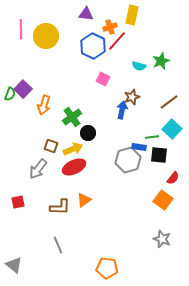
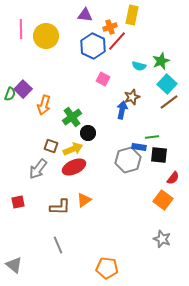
purple triangle: moved 1 px left, 1 px down
cyan square: moved 5 px left, 45 px up
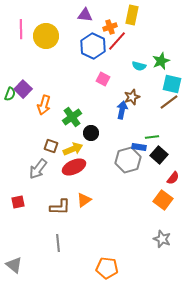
cyan square: moved 5 px right; rotated 30 degrees counterclockwise
black circle: moved 3 px right
black square: rotated 36 degrees clockwise
gray line: moved 2 px up; rotated 18 degrees clockwise
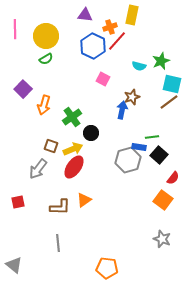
pink line: moved 6 px left
green semicircle: moved 36 px right, 35 px up; rotated 40 degrees clockwise
red ellipse: rotated 30 degrees counterclockwise
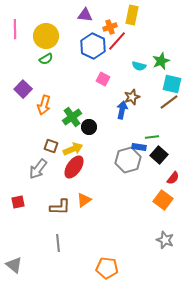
black circle: moved 2 px left, 6 px up
gray star: moved 3 px right, 1 px down
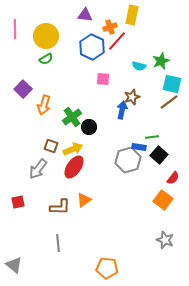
blue hexagon: moved 1 px left, 1 px down
pink square: rotated 24 degrees counterclockwise
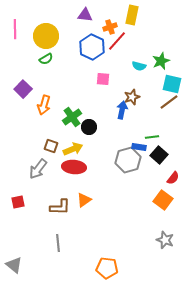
red ellipse: rotated 60 degrees clockwise
